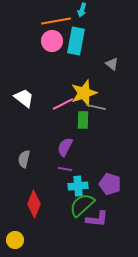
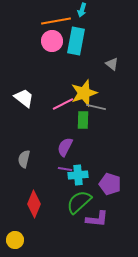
cyan cross: moved 11 px up
green semicircle: moved 3 px left, 3 px up
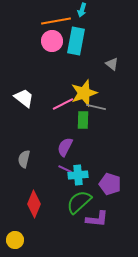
purple line: rotated 16 degrees clockwise
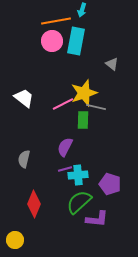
purple line: rotated 40 degrees counterclockwise
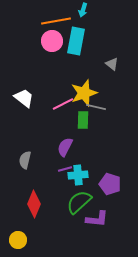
cyan arrow: moved 1 px right
gray semicircle: moved 1 px right, 1 px down
yellow circle: moved 3 px right
